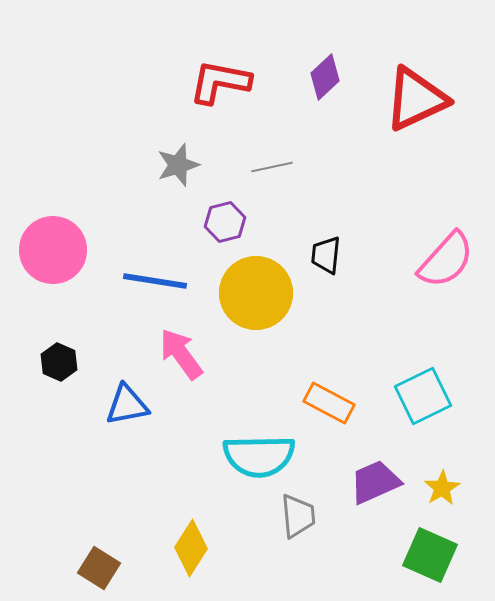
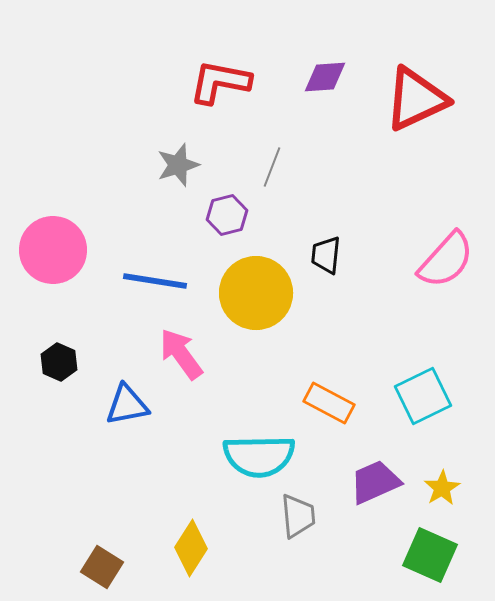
purple diamond: rotated 39 degrees clockwise
gray line: rotated 57 degrees counterclockwise
purple hexagon: moved 2 px right, 7 px up
brown square: moved 3 px right, 1 px up
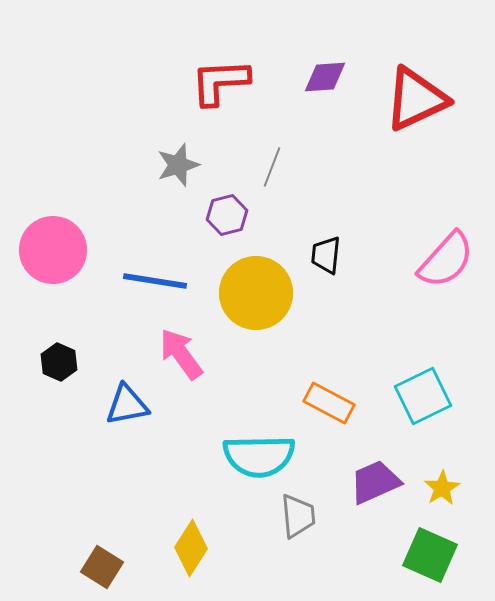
red L-shape: rotated 14 degrees counterclockwise
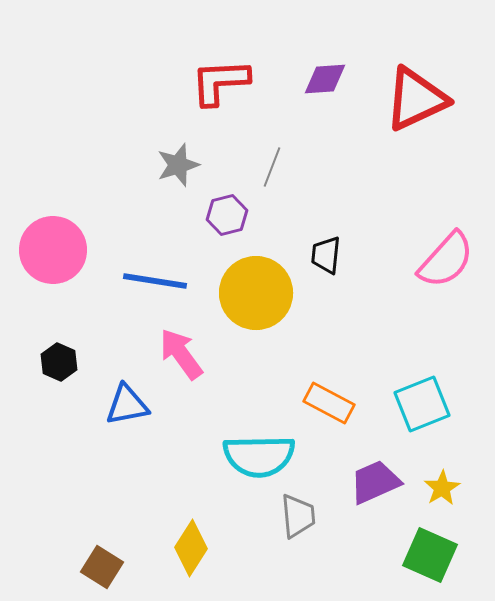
purple diamond: moved 2 px down
cyan square: moved 1 px left, 8 px down; rotated 4 degrees clockwise
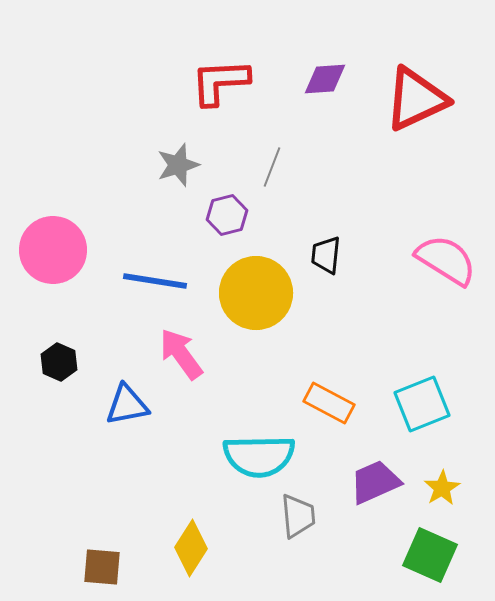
pink semicircle: rotated 100 degrees counterclockwise
brown square: rotated 27 degrees counterclockwise
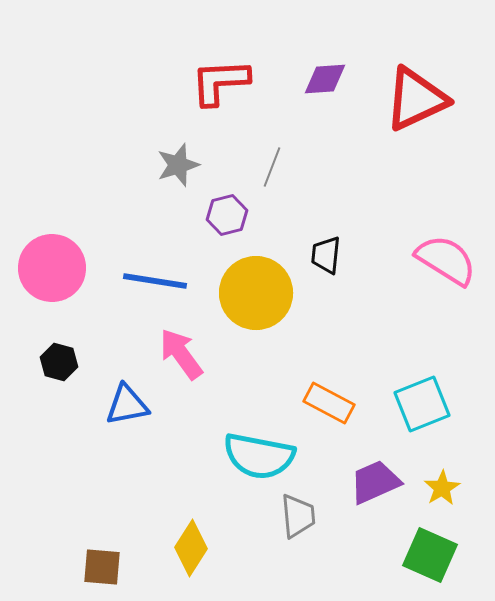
pink circle: moved 1 px left, 18 px down
black hexagon: rotated 9 degrees counterclockwise
cyan semicircle: rotated 12 degrees clockwise
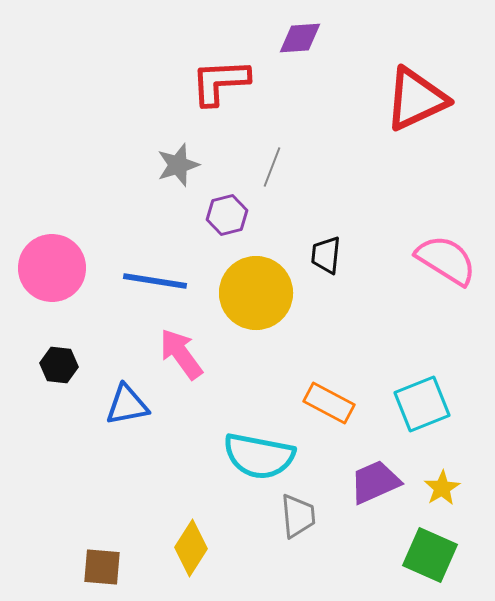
purple diamond: moved 25 px left, 41 px up
black hexagon: moved 3 px down; rotated 9 degrees counterclockwise
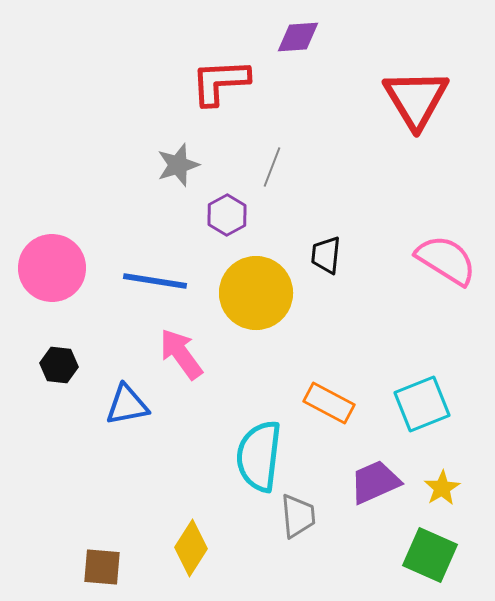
purple diamond: moved 2 px left, 1 px up
red triangle: rotated 36 degrees counterclockwise
purple hexagon: rotated 15 degrees counterclockwise
cyan semicircle: rotated 86 degrees clockwise
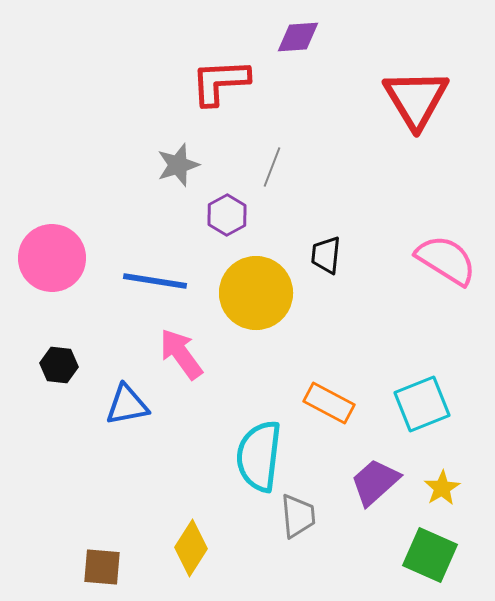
pink circle: moved 10 px up
purple trapezoid: rotated 18 degrees counterclockwise
